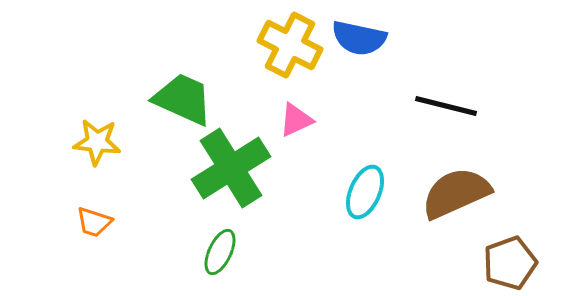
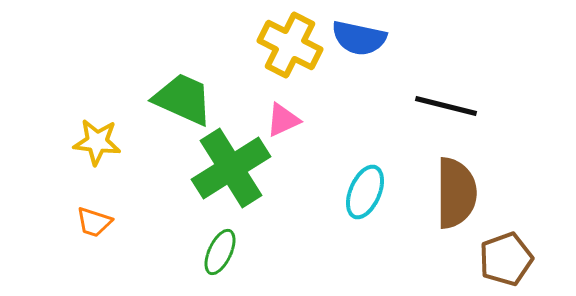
pink triangle: moved 13 px left
brown semicircle: rotated 114 degrees clockwise
brown pentagon: moved 4 px left, 4 px up
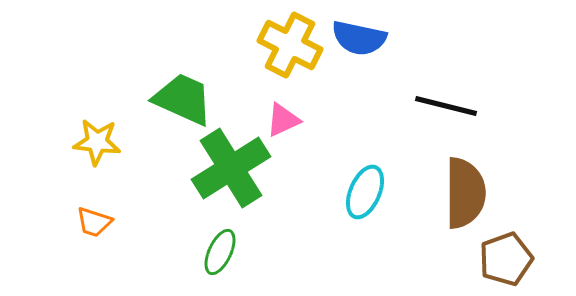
brown semicircle: moved 9 px right
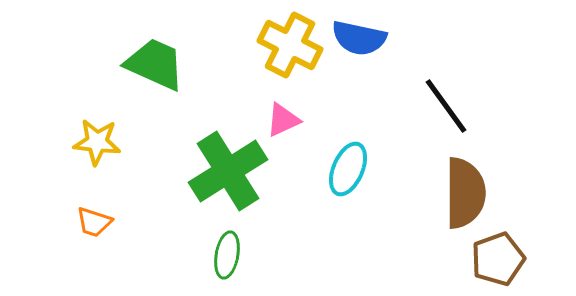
green trapezoid: moved 28 px left, 35 px up
black line: rotated 40 degrees clockwise
green cross: moved 3 px left, 3 px down
cyan ellipse: moved 17 px left, 23 px up
green ellipse: moved 7 px right, 3 px down; rotated 15 degrees counterclockwise
brown pentagon: moved 8 px left
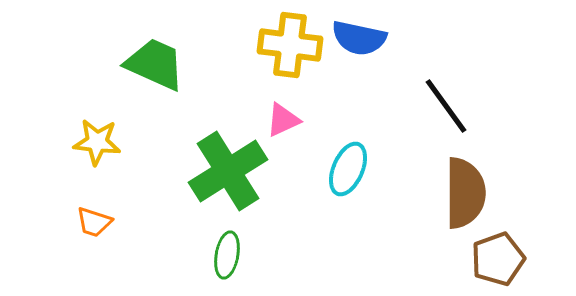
yellow cross: rotated 20 degrees counterclockwise
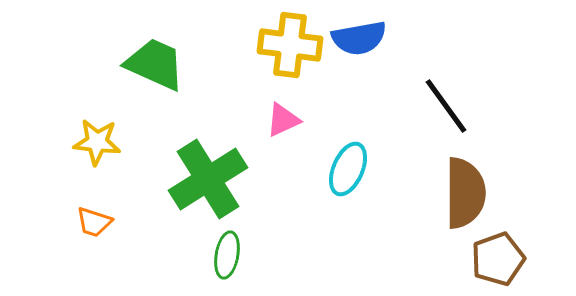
blue semicircle: rotated 22 degrees counterclockwise
green cross: moved 20 px left, 8 px down
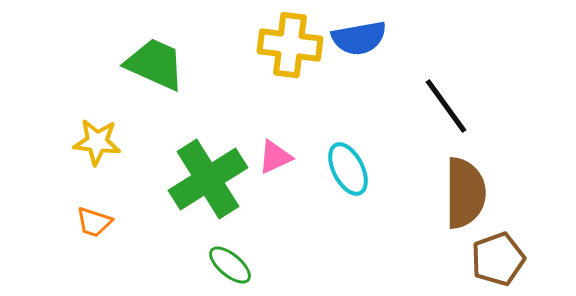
pink triangle: moved 8 px left, 37 px down
cyan ellipse: rotated 50 degrees counterclockwise
green ellipse: moved 3 px right, 10 px down; rotated 60 degrees counterclockwise
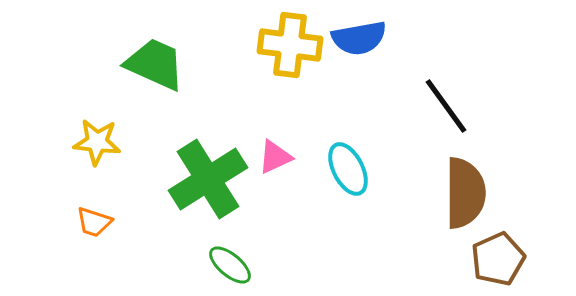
brown pentagon: rotated 4 degrees counterclockwise
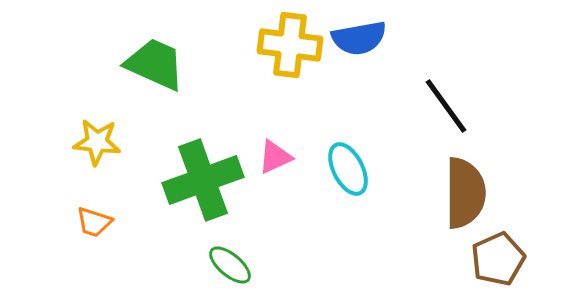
green cross: moved 5 px left, 1 px down; rotated 12 degrees clockwise
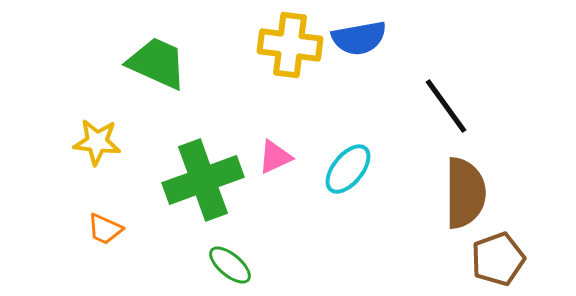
green trapezoid: moved 2 px right, 1 px up
cyan ellipse: rotated 66 degrees clockwise
orange trapezoid: moved 11 px right, 7 px down; rotated 6 degrees clockwise
brown pentagon: rotated 4 degrees clockwise
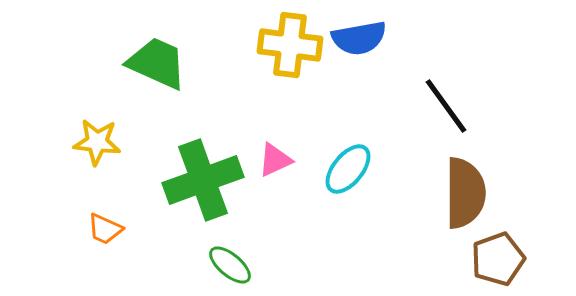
pink triangle: moved 3 px down
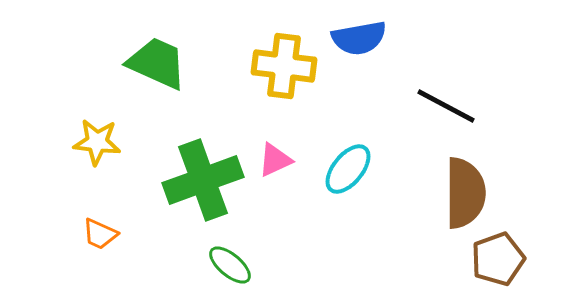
yellow cross: moved 6 px left, 21 px down
black line: rotated 26 degrees counterclockwise
orange trapezoid: moved 5 px left, 5 px down
